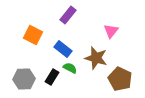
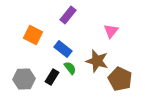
brown star: moved 1 px right, 3 px down
green semicircle: rotated 24 degrees clockwise
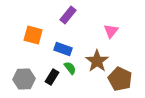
orange square: rotated 12 degrees counterclockwise
blue rectangle: rotated 18 degrees counterclockwise
brown star: rotated 20 degrees clockwise
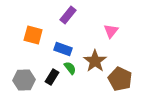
brown star: moved 2 px left
gray hexagon: moved 1 px down
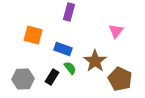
purple rectangle: moved 1 px right, 3 px up; rotated 24 degrees counterclockwise
pink triangle: moved 5 px right
gray hexagon: moved 1 px left, 1 px up
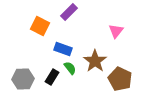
purple rectangle: rotated 30 degrees clockwise
orange square: moved 7 px right, 9 px up; rotated 12 degrees clockwise
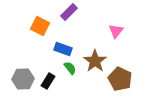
black rectangle: moved 4 px left, 4 px down
